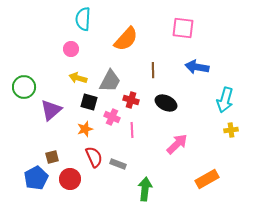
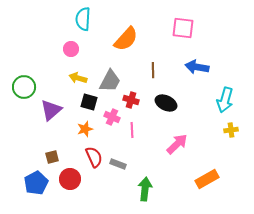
blue pentagon: moved 5 px down
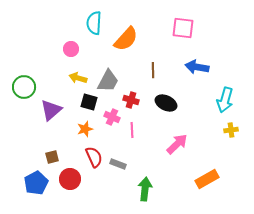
cyan semicircle: moved 11 px right, 4 px down
gray trapezoid: moved 2 px left
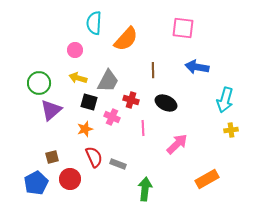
pink circle: moved 4 px right, 1 px down
green circle: moved 15 px right, 4 px up
pink line: moved 11 px right, 2 px up
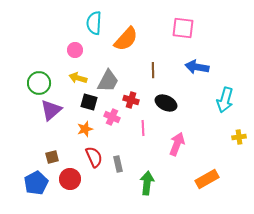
yellow cross: moved 8 px right, 7 px down
pink arrow: rotated 25 degrees counterclockwise
gray rectangle: rotated 56 degrees clockwise
green arrow: moved 2 px right, 6 px up
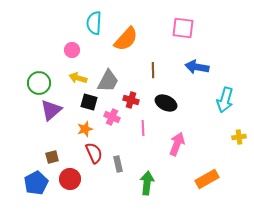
pink circle: moved 3 px left
red semicircle: moved 4 px up
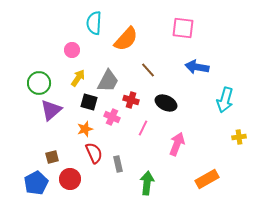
brown line: moved 5 px left; rotated 42 degrees counterclockwise
yellow arrow: rotated 108 degrees clockwise
pink line: rotated 28 degrees clockwise
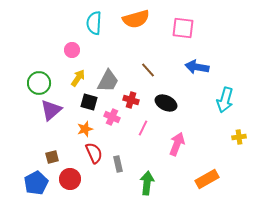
orange semicircle: moved 10 px right, 20 px up; rotated 32 degrees clockwise
